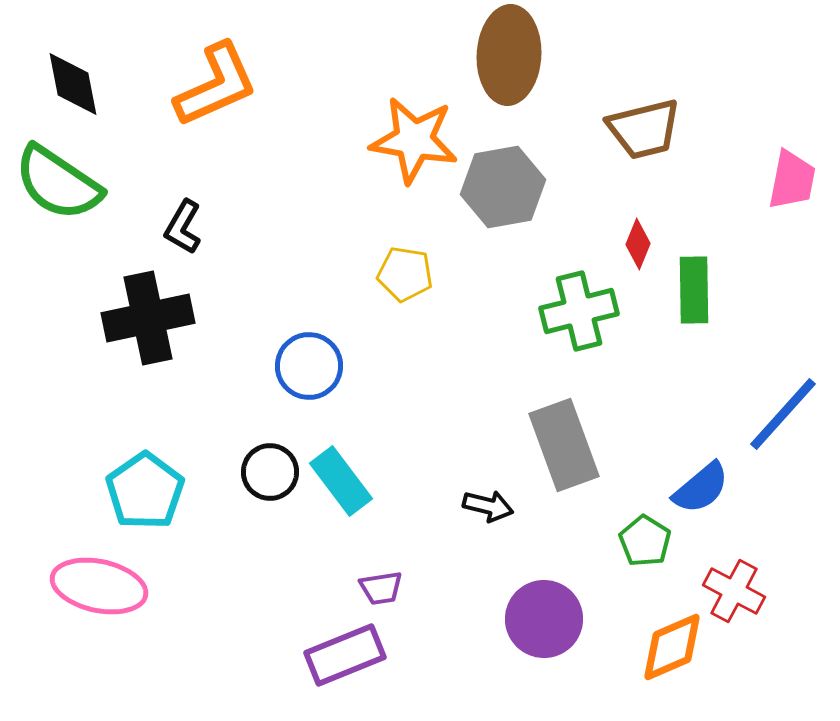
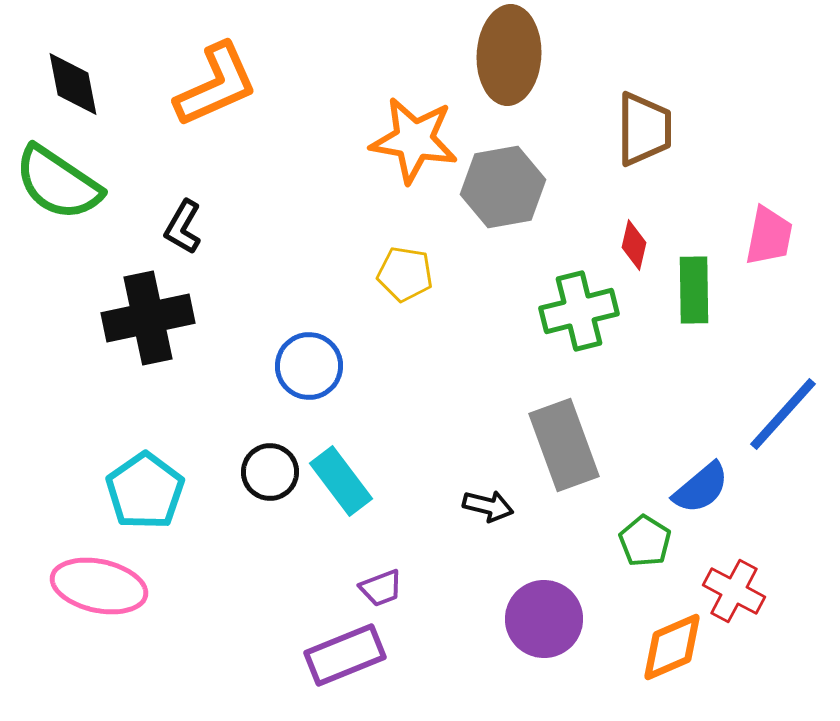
brown trapezoid: rotated 76 degrees counterclockwise
pink trapezoid: moved 23 px left, 56 px down
red diamond: moved 4 px left, 1 px down; rotated 9 degrees counterclockwise
purple trapezoid: rotated 12 degrees counterclockwise
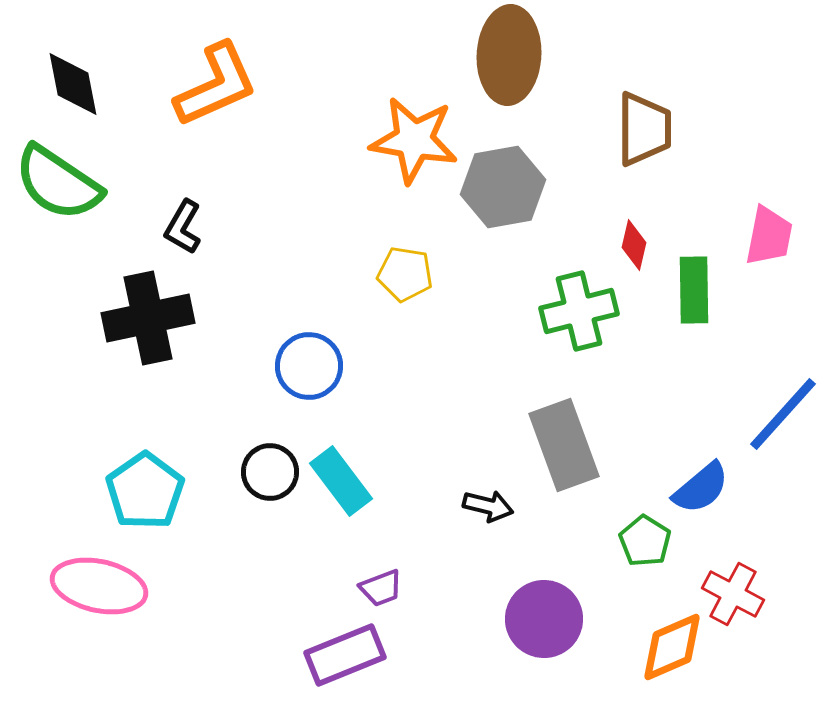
red cross: moved 1 px left, 3 px down
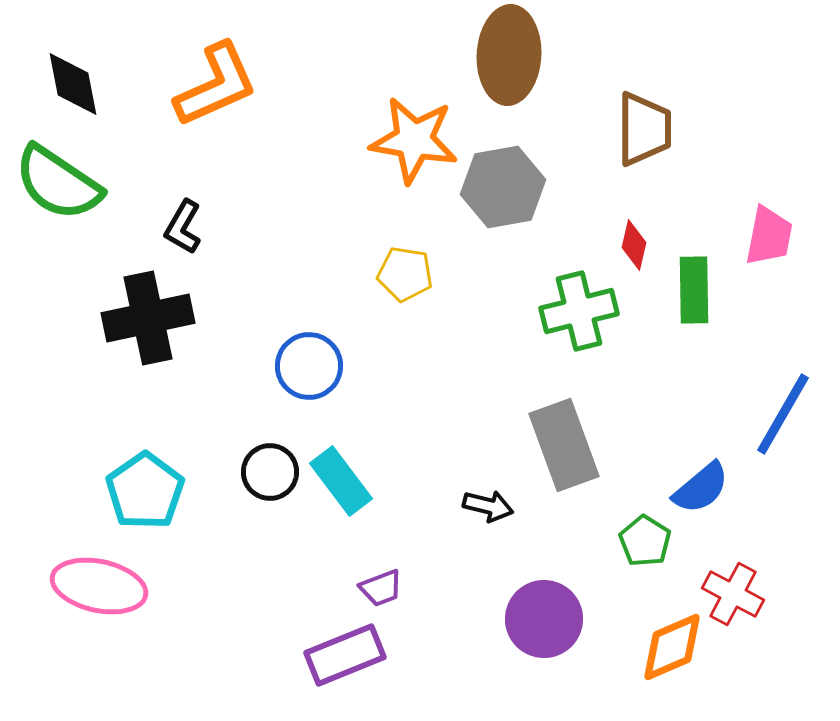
blue line: rotated 12 degrees counterclockwise
